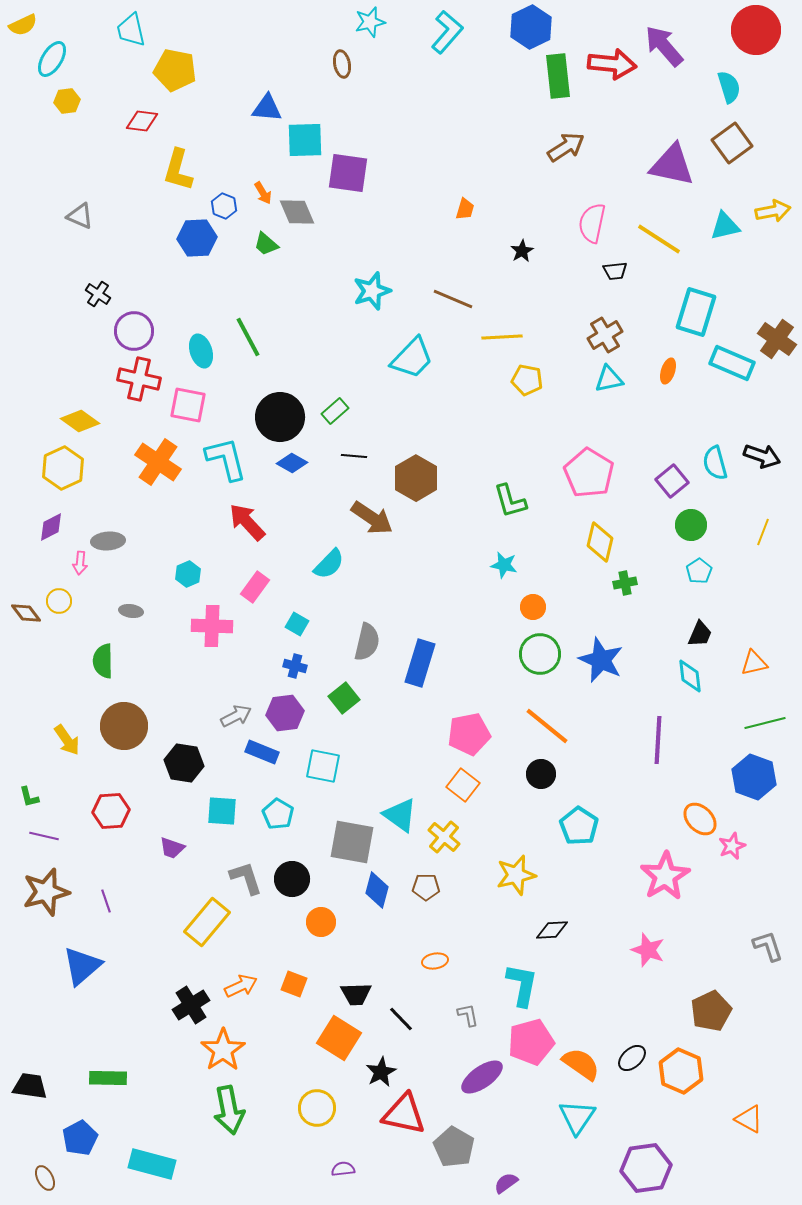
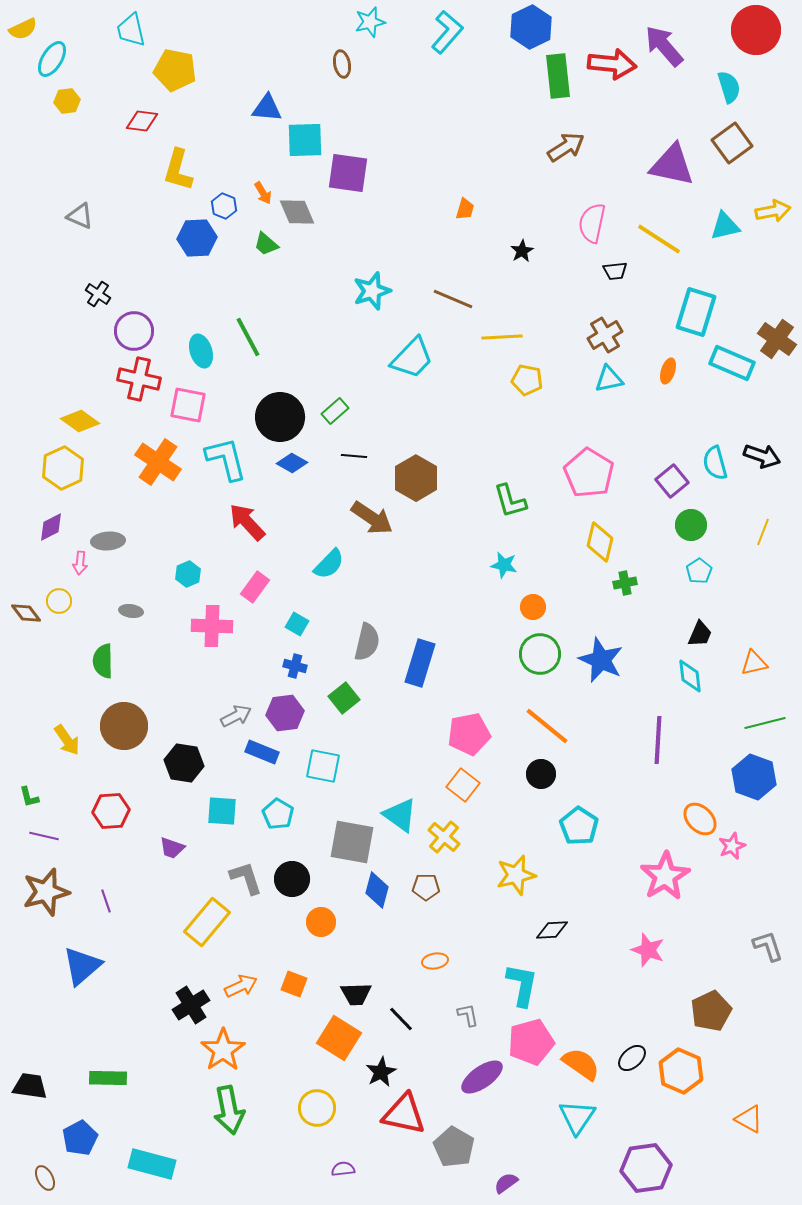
yellow semicircle at (23, 25): moved 4 px down
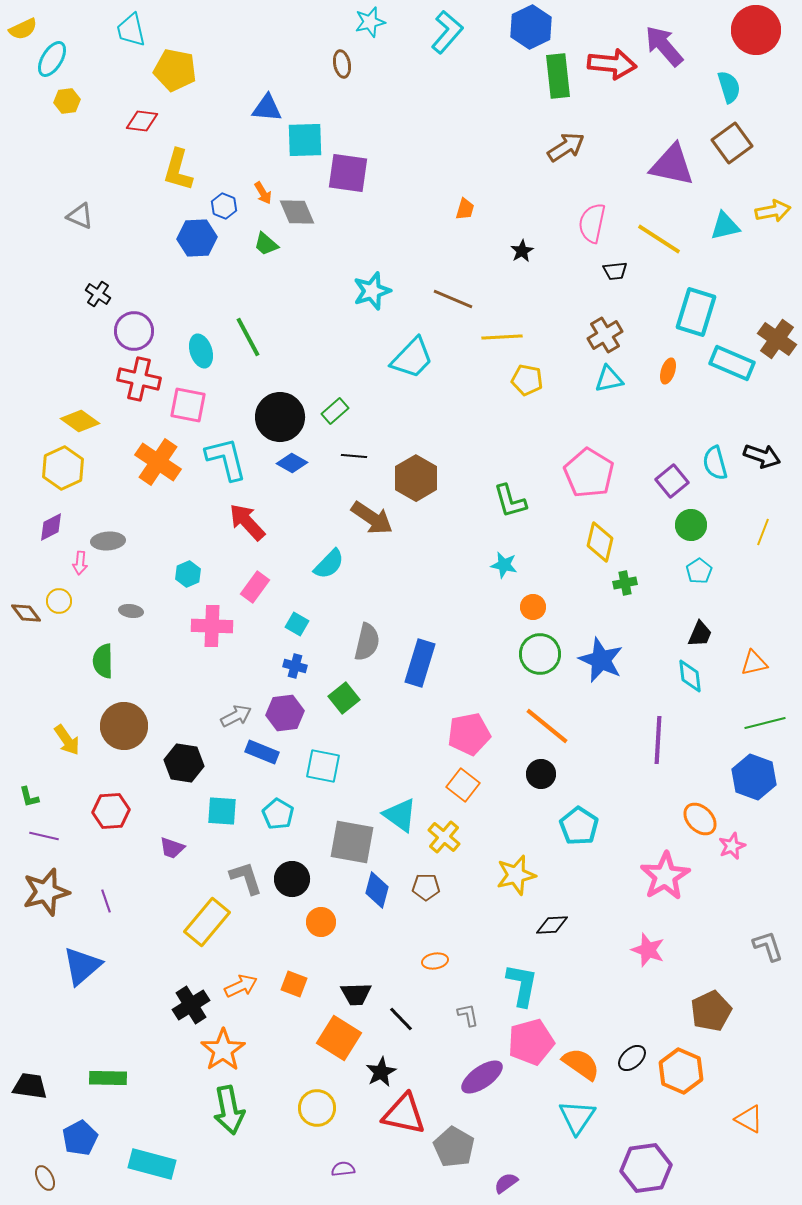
black diamond at (552, 930): moved 5 px up
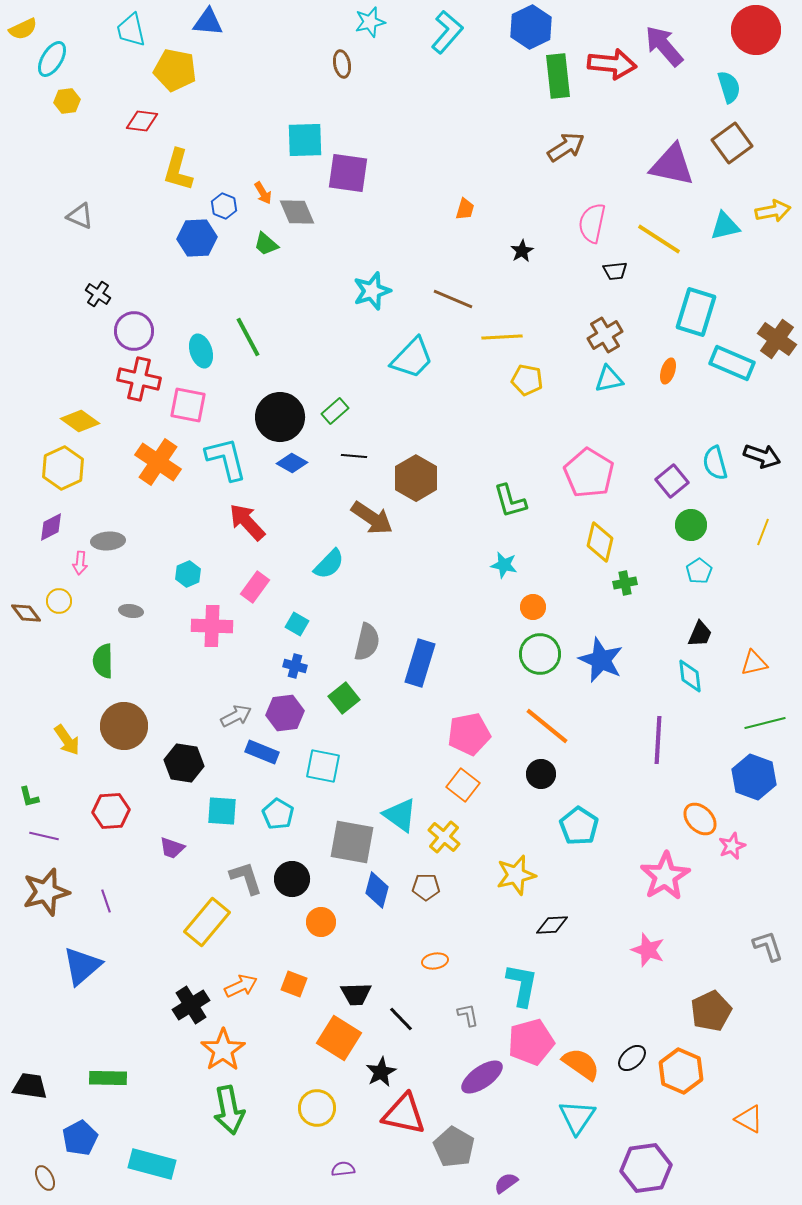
blue triangle at (267, 108): moved 59 px left, 86 px up
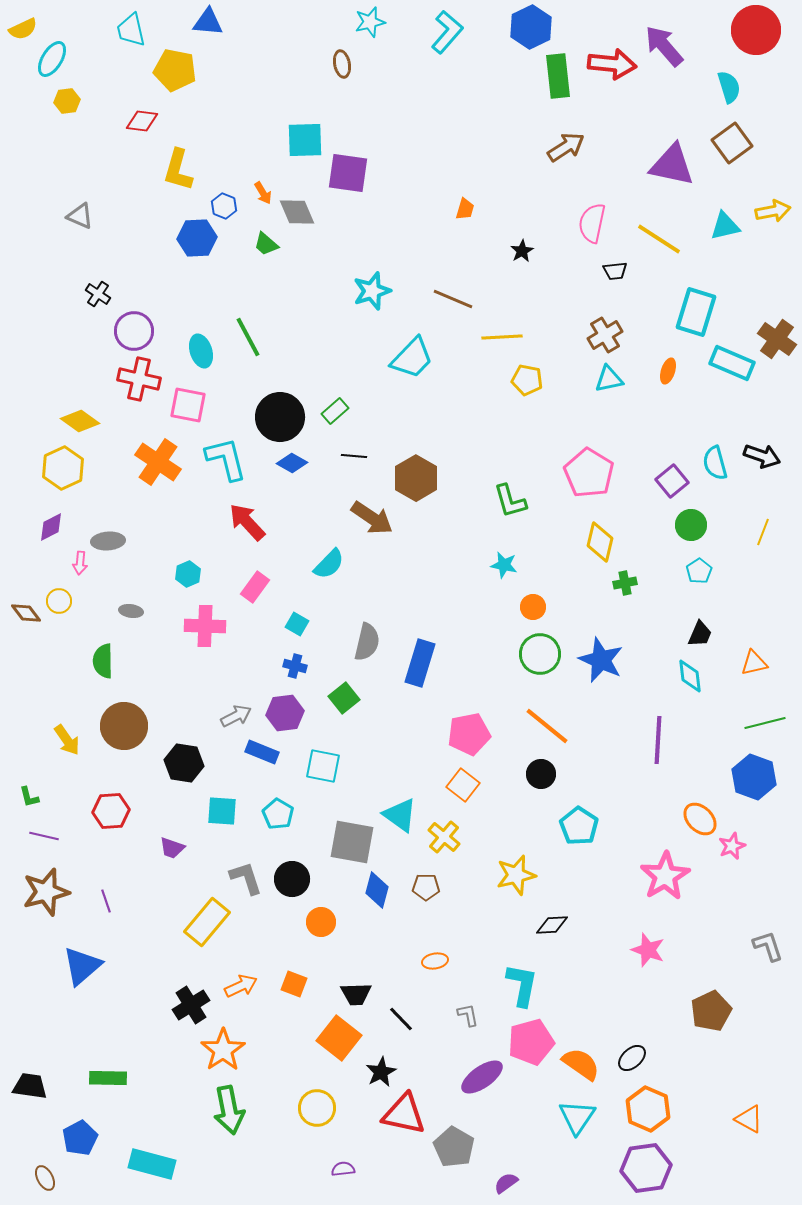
pink cross at (212, 626): moved 7 px left
orange square at (339, 1038): rotated 6 degrees clockwise
orange hexagon at (681, 1071): moved 33 px left, 38 px down
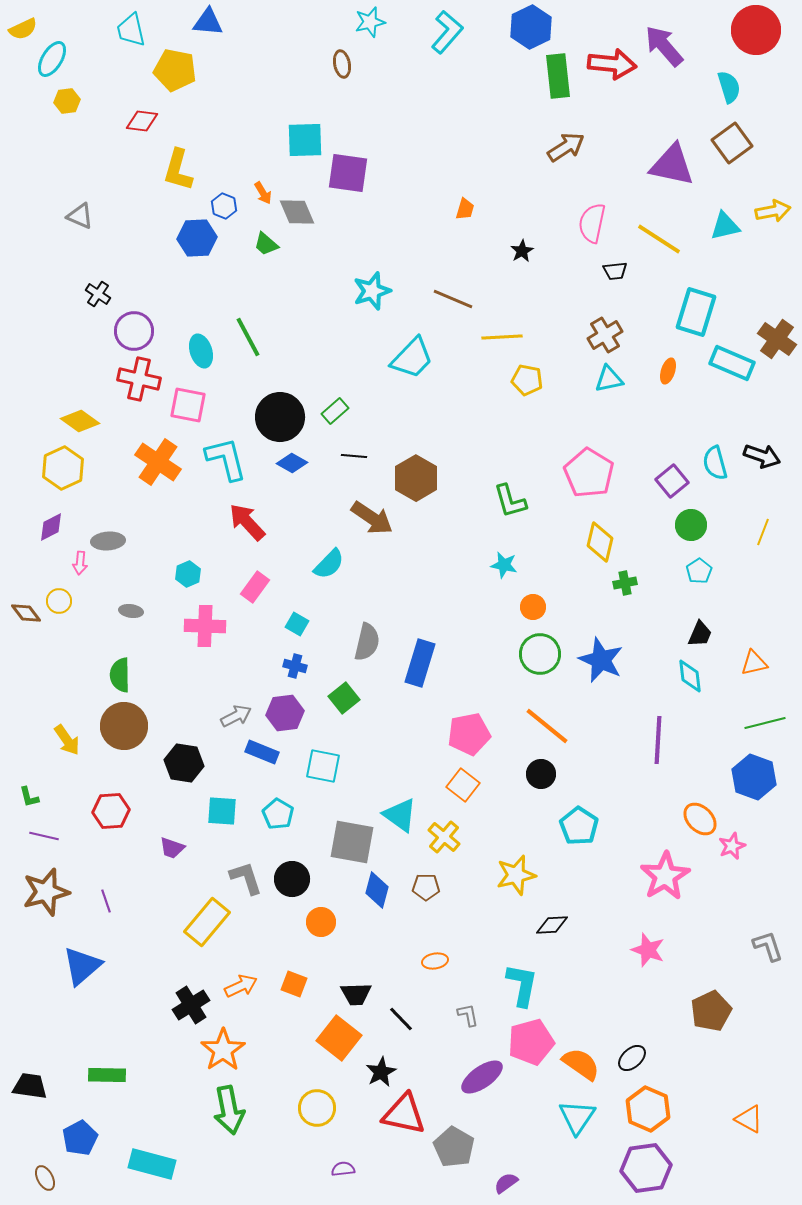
green semicircle at (103, 661): moved 17 px right, 14 px down
green rectangle at (108, 1078): moved 1 px left, 3 px up
